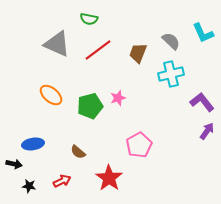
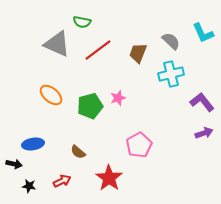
green semicircle: moved 7 px left, 3 px down
purple arrow: moved 3 px left, 2 px down; rotated 36 degrees clockwise
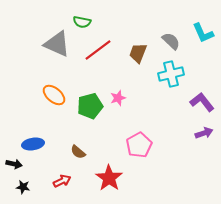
orange ellipse: moved 3 px right
black star: moved 6 px left, 1 px down
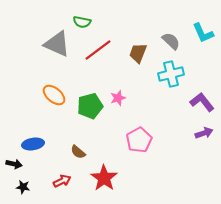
pink pentagon: moved 5 px up
red star: moved 5 px left
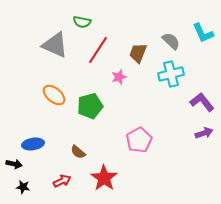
gray triangle: moved 2 px left, 1 px down
red line: rotated 20 degrees counterclockwise
pink star: moved 1 px right, 21 px up
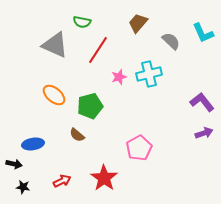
brown trapezoid: moved 30 px up; rotated 20 degrees clockwise
cyan cross: moved 22 px left
pink pentagon: moved 8 px down
brown semicircle: moved 1 px left, 17 px up
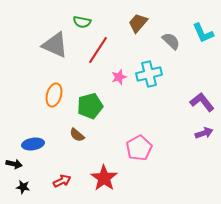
orange ellipse: rotated 65 degrees clockwise
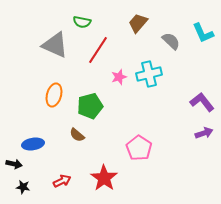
pink pentagon: rotated 10 degrees counterclockwise
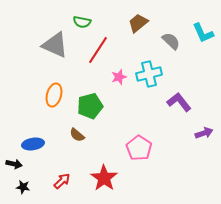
brown trapezoid: rotated 10 degrees clockwise
purple L-shape: moved 23 px left
red arrow: rotated 18 degrees counterclockwise
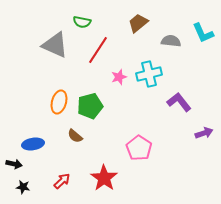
gray semicircle: rotated 36 degrees counterclockwise
orange ellipse: moved 5 px right, 7 px down
brown semicircle: moved 2 px left, 1 px down
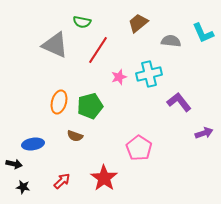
brown semicircle: rotated 21 degrees counterclockwise
